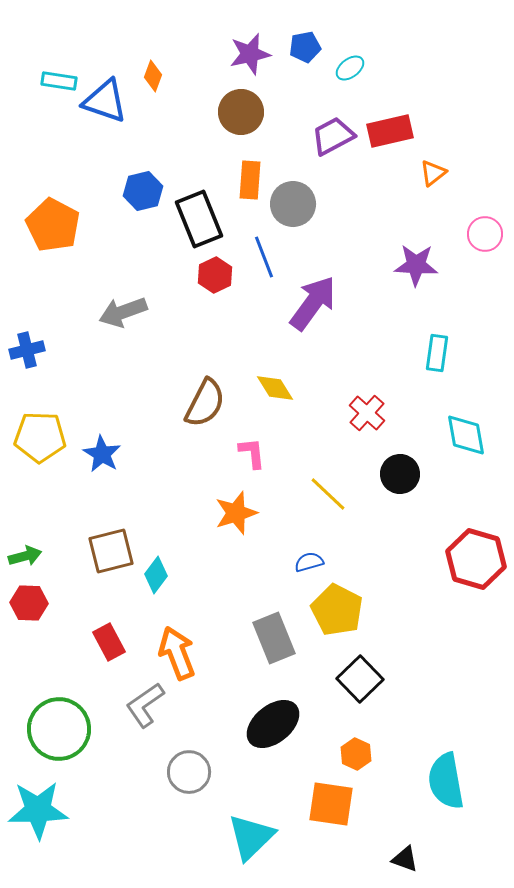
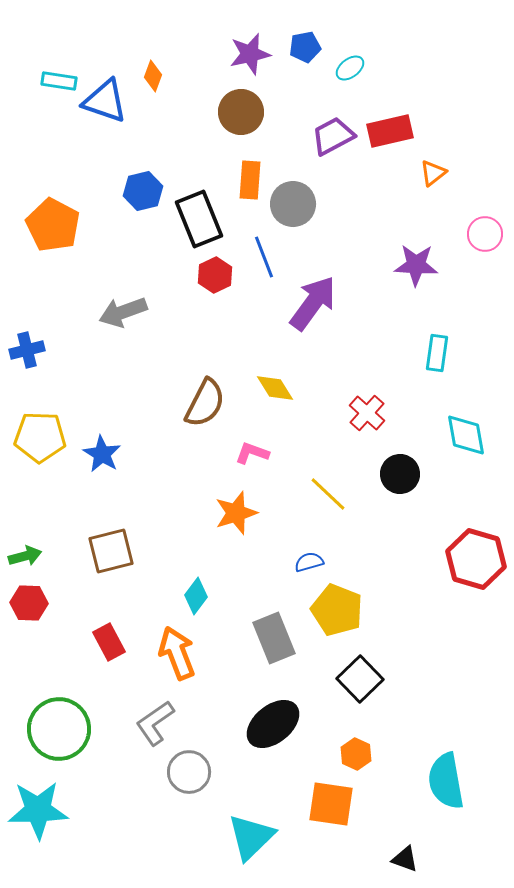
pink L-shape at (252, 453): rotated 64 degrees counterclockwise
cyan diamond at (156, 575): moved 40 px right, 21 px down
yellow pentagon at (337, 610): rotated 6 degrees counterclockwise
gray L-shape at (145, 705): moved 10 px right, 18 px down
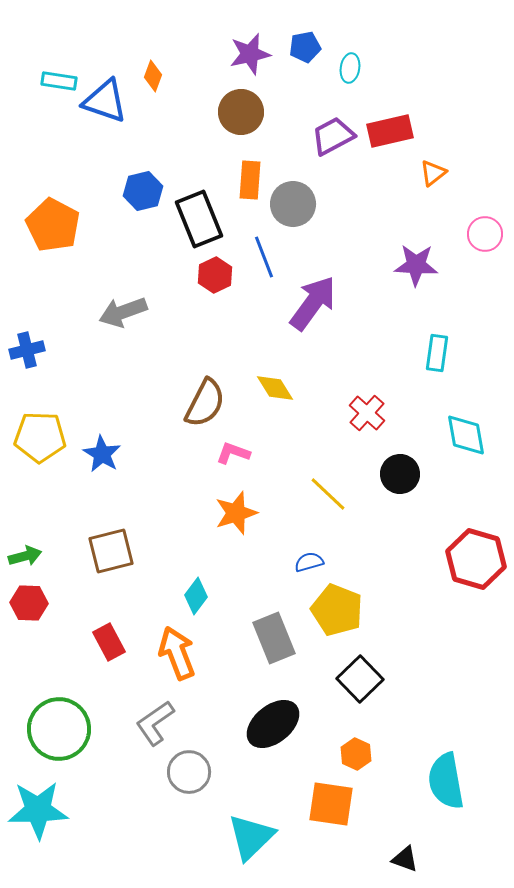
cyan ellipse at (350, 68): rotated 44 degrees counterclockwise
pink L-shape at (252, 453): moved 19 px left
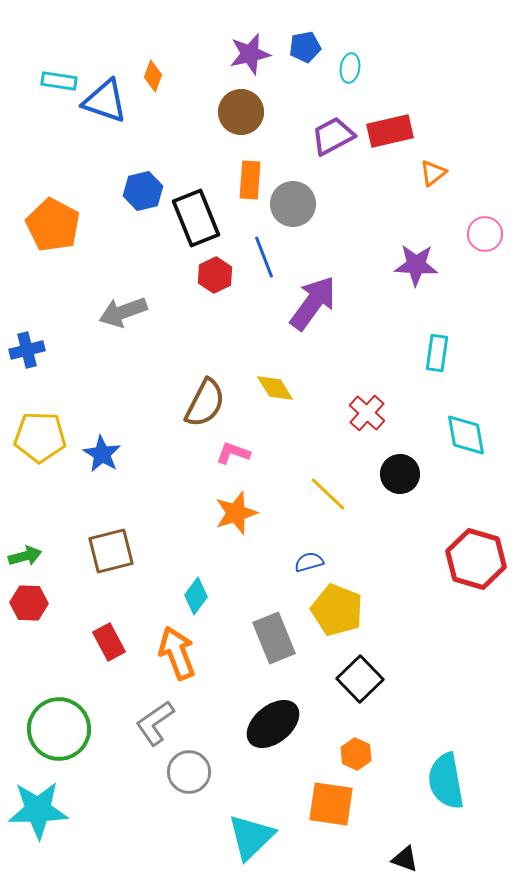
black rectangle at (199, 219): moved 3 px left, 1 px up
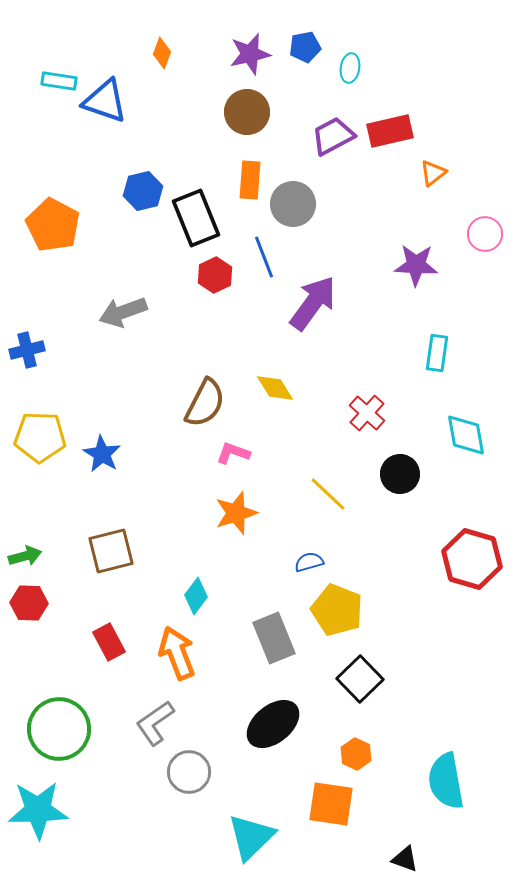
orange diamond at (153, 76): moved 9 px right, 23 px up
brown circle at (241, 112): moved 6 px right
red hexagon at (476, 559): moved 4 px left
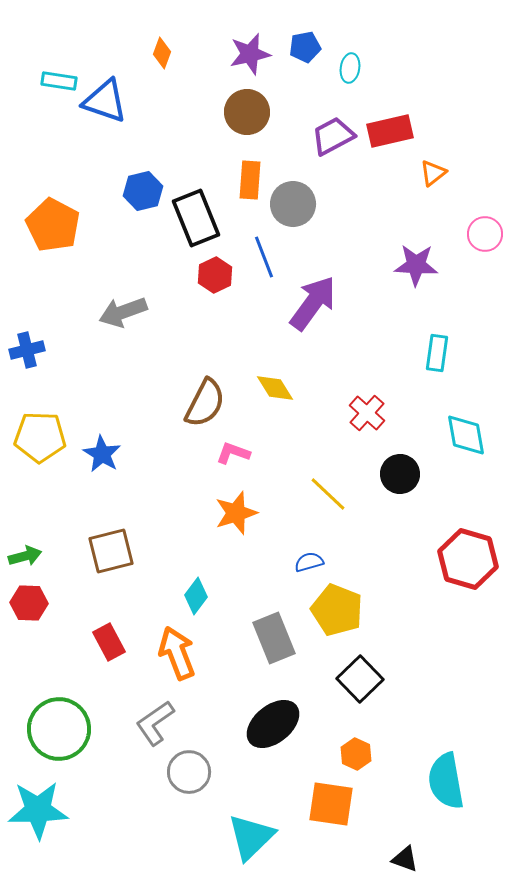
red hexagon at (472, 559): moved 4 px left
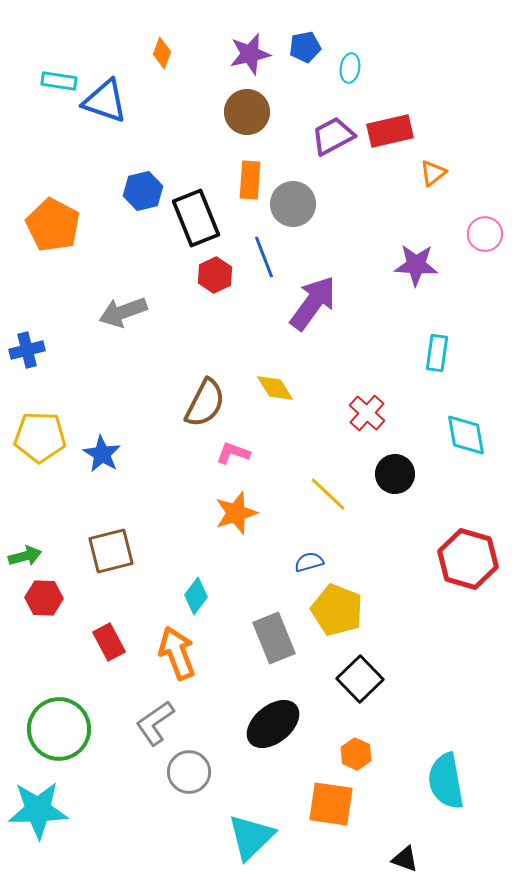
black circle at (400, 474): moved 5 px left
red hexagon at (29, 603): moved 15 px right, 5 px up
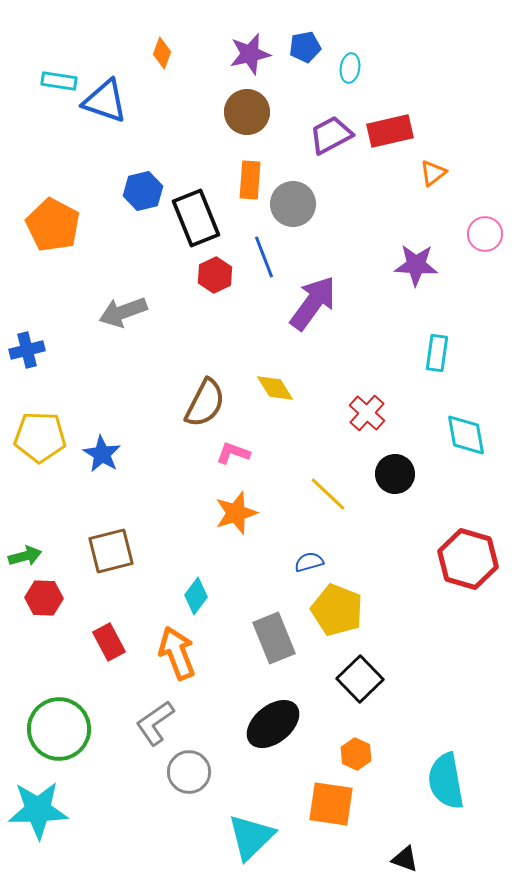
purple trapezoid at (333, 136): moved 2 px left, 1 px up
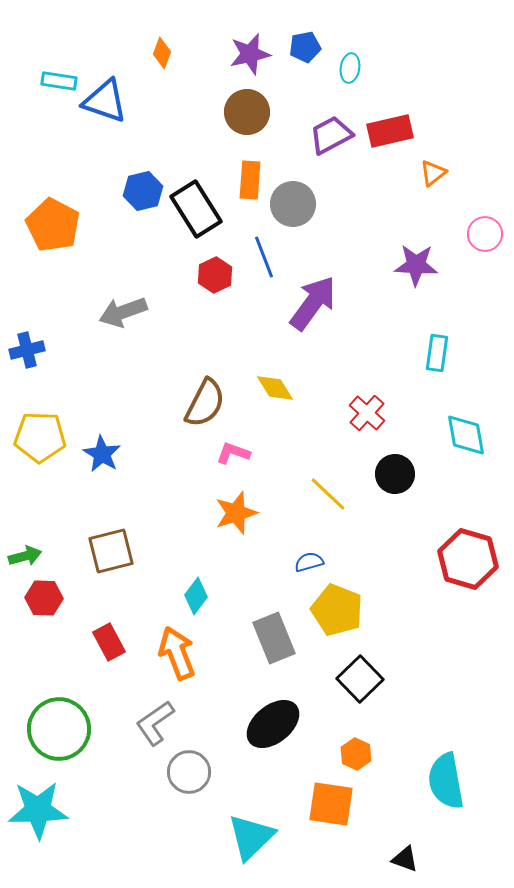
black rectangle at (196, 218): moved 9 px up; rotated 10 degrees counterclockwise
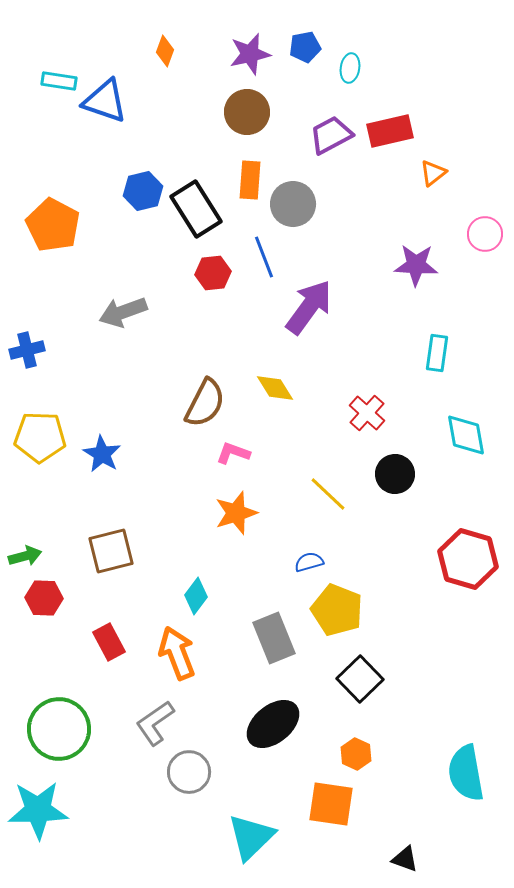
orange diamond at (162, 53): moved 3 px right, 2 px up
red hexagon at (215, 275): moved 2 px left, 2 px up; rotated 20 degrees clockwise
purple arrow at (313, 303): moved 4 px left, 4 px down
cyan semicircle at (446, 781): moved 20 px right, 8 px up
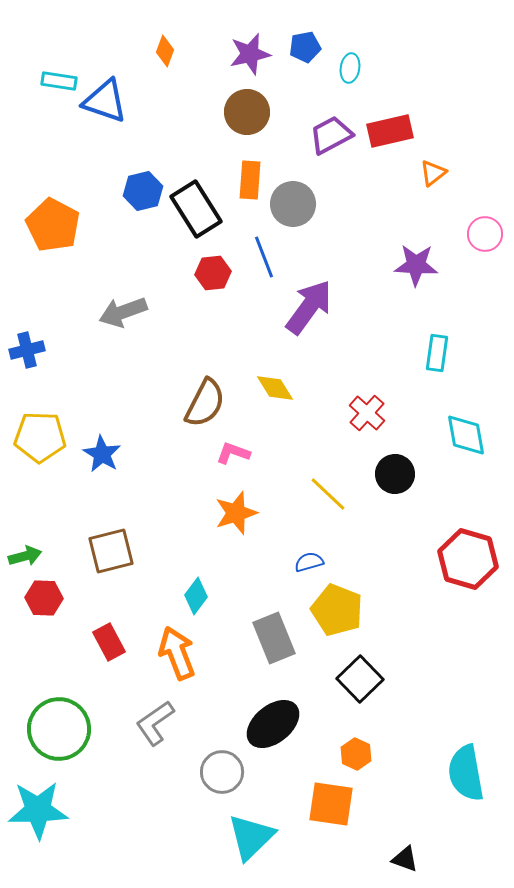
gray circle at (189, 772): moved 33 px right
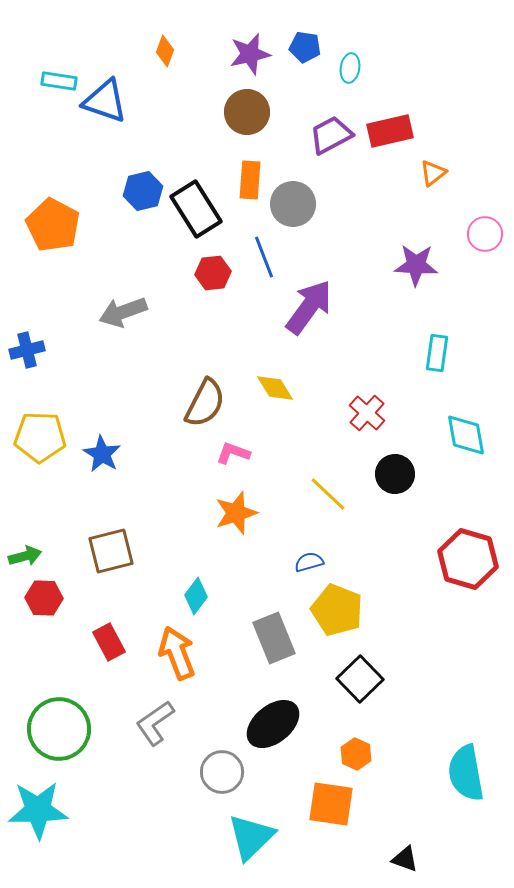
blue pentagon at (305, 47): rotated 20 degrees clockwise
